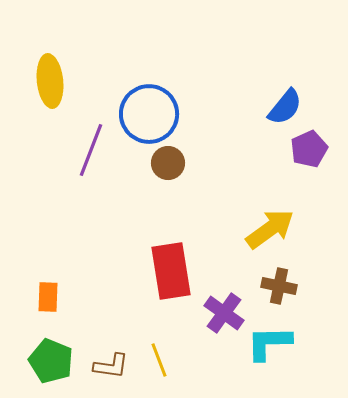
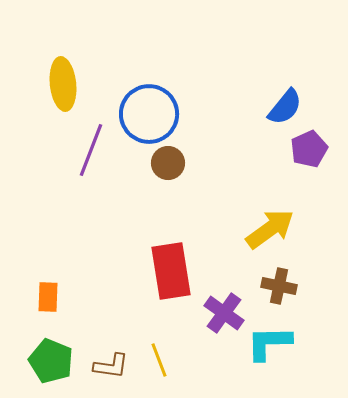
yellow ellipse: moved 13 px right, 3 px down
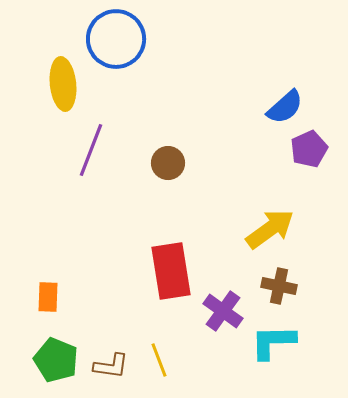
blue semicircle: rotated 9 degrees clockwise
blue circle: moved 33 px left, 75 px up
purple cross: moved 1 px left, 2 px up
cyan L-shape: moved 4 px right, 1 px up
green pentagon: moved 5 px right, 1 px up
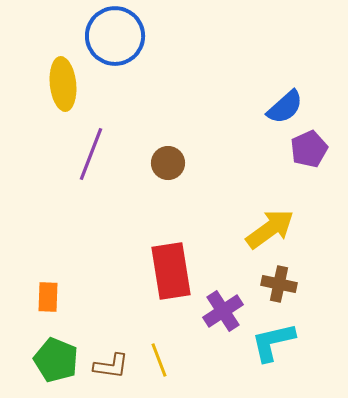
blue circle: moved 1 px left, 3 px up
purple line: moved 4 px down
brown cross: moved 2 px up
purple cross: rotated 21 degrees clockwise
cyan L-shape: rotated 12 degrees counterclockwise
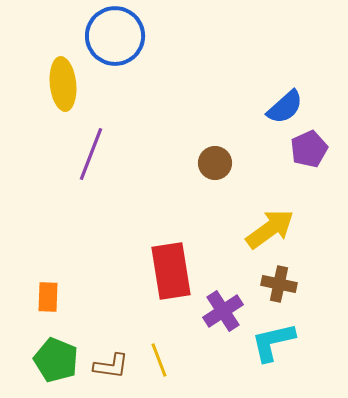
brown circle: moved 47 px right
